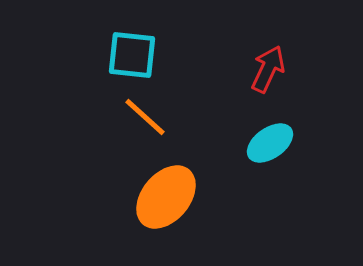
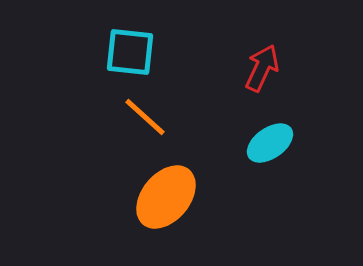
cyan square: moved 2 px left, 3 px up
red arrow: moved 6 px left, 1 px up
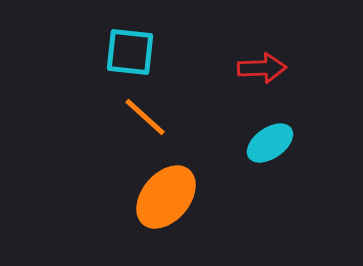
red arrow: rotated 63 degrees clockwise
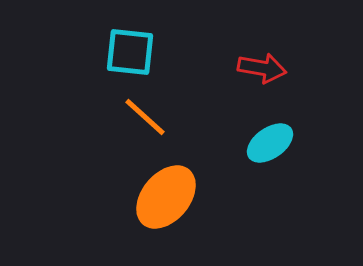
red arrow: rotated 12 degrees clockwise
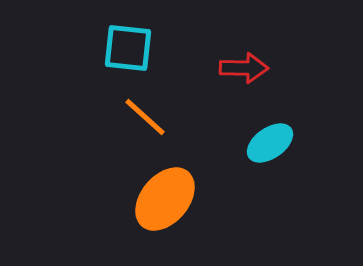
cyan square: moved 2 px left, 4 px up
red arrow: moved 18 px left; rotated 9 degrees counterclockwise
orange ellipse: moved 1 px left, 2 px down
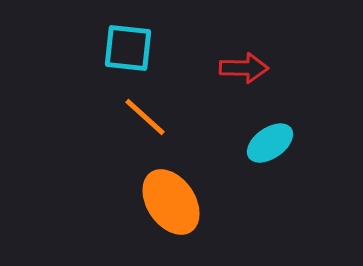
orange ellipse: moved 6 px right, 3 px down; rotated 74 degrees counterclockwise
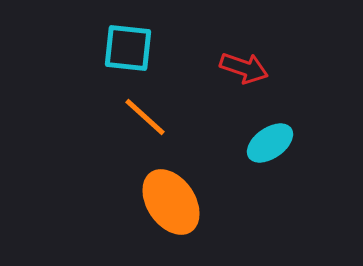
red arrow: rotated 18 degrees clockwise
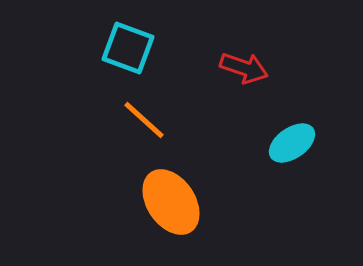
cyan square: rotated 14 degrees clockwise
orange line: moved 1 px left, 3 px down
cyan ellipse: moved 22 px right
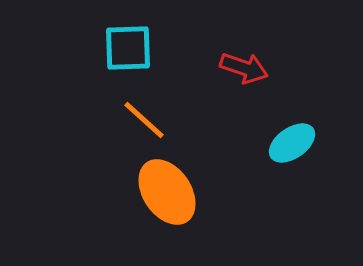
cyan square: rotated 22 degrees counterclockwise
orange ellipse: moved 4 px left, 10 px up
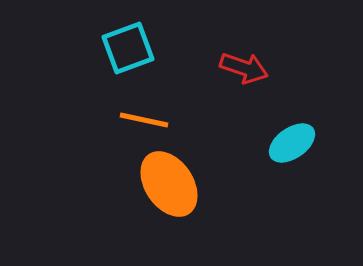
cyan square: rotated 18 degrees counterclockwise
orange line: rotated 30 degrees counterclockwise
orange ellipse: moved 2 px right, 8 px up
